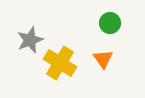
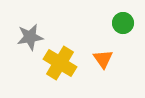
green circle: moved 13 px right
gray star: moved 3 px up; rotated 12 degrees clockwise
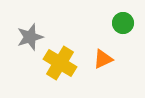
gray star: rotated 8 degrees counterclockwise
orange triangle: rotated 40 degrees clockwise
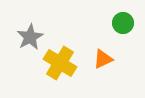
gray star: rotated 12 degrees counterclockwise
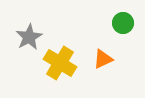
gray star: moved 1 px left
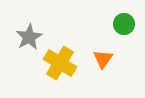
green circle: moved 1 px right, 1 px down
orange triangle: rotated 30 degrees counterclockwise
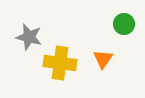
gray star: rotated 28 degrees counterclockwise
yellow cross: rotated 24 degrees counterclockwise
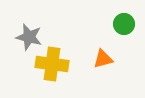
orange triangle: rotated 40 degrees clockwise
yellow cross: moved 8 px left, 1 px down
